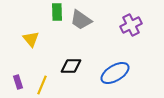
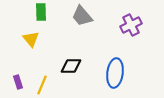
green rectangle: moved 16 px left
gray trapezoid: moved 1 px right, 4 px up; rotated 15 degrees clockwise
blue ellipse: rotated 52 degrees counterclockwise
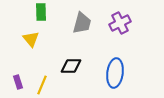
gray trapezoid: moved 7 px down; rotated 125 degrees counterclockwise
purple cross: moved 11 px left, 2 px up
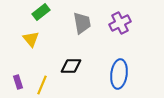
green rectangle: rotated 54 degrees clockwise
gray trapezoid: rotated 25 degrees counterclockwise
blue ellipse: moved 4 px right, 1 px down
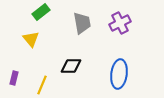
purple rectangle: moved 4 px left, 4 px up; rotated 32 degrees clockwise
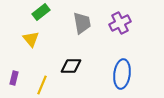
blue ellipse: moved 3 px right
